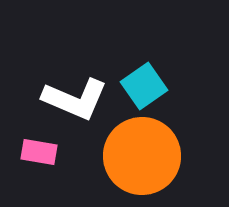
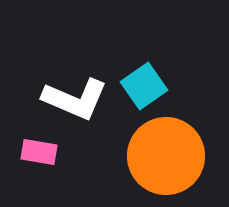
orange circle: moved 24 px right
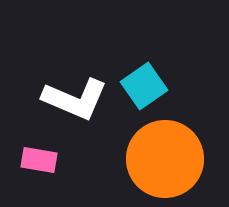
pink rectangle: moved 8 px down
orange circle: moved 1 px left, 3 px down
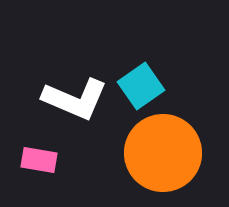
cyan square: moved 3 px left
orange circle: moved 2 px left, 6 px up
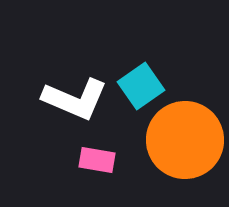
orange circle: moved 22 px right, 13 px up
pink rectangle: moved 58 px right
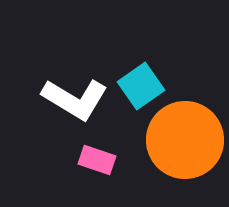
white L-shape: rotated 8 degrees clockwise
pink rectangle: rotated 9 degrees clockwise
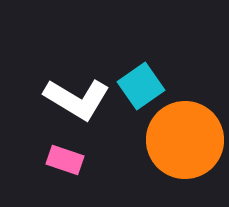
white L-shape: moved 2 px right
pink rectangle: moved 32 px left
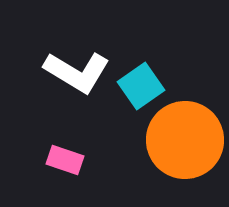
white L-shape: moved 27 px up
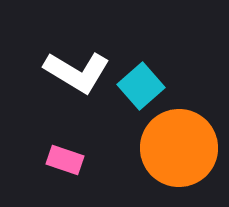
cyan square: rotated 6 degrees counterclockwise
orange circle: moved 6 px left, 8 px down
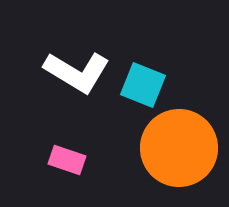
cyan square: moved 2 px right, 1 px up; rotated 27 degrees counterclockwise
pink rectangle: moved 2 px right
